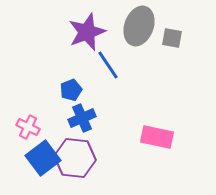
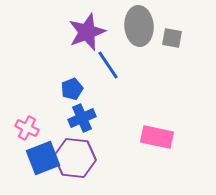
gray ellipse: rotated 24 degrees counterclockwise
blue pentagon: moved 1 px right, 1 px up
pink cross: moved 1 px left, 1 px down
blue square: rotated 16 degrees clockwise
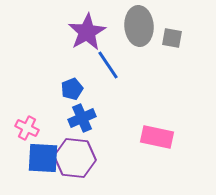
purple star: rotated 9 degrees counterclockwise
blue square: rotated 24 degrees clockwise
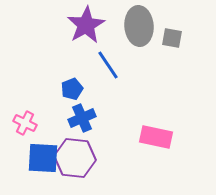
purple star: moved 1 px left, 7 px up
pink cross: moved 2 px left, 5 px up
pink rectangle: moved 1 px left
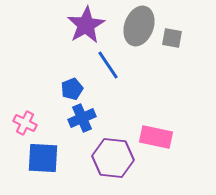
gray ellipse: rotated 24 degrees clockwise
purple hexagon: moved 38 px right
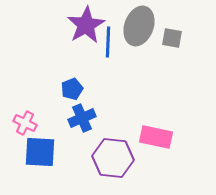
blue line: moved 23 px up; rotated 36 degrees clockwise
blue square: moved 3 px left, 6 px up
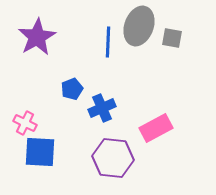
purple star: moved 49 px left, 12 px down
blue cross: moved 20 px right, 10 px up
pink rectangle: moved 9 px up; rotated 40 degrees counterclockwise
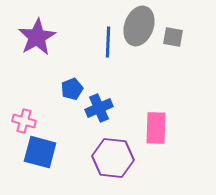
gray square: moved 1 px right, 1 px up
blue cross: moved 3 px left
pink cross: moved 1 px left, 2 px up; rotated 10 degrees counterclockwise
pink rectangle: rotated 60 degrees counterclockwise
blue square: rotated 12 degrees clockwise
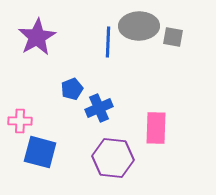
gray ellipse: rotated 69 degrees clockwise
pink cross: moved 4 px left; rotated 15 degrees counterclockwise
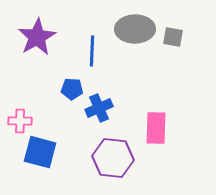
gray ellipse: moved 4 px left, 3 px down
blue line: moved 16 px left, 9 px down
blue pentagon: rotated 25 degrees clockwise
